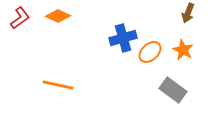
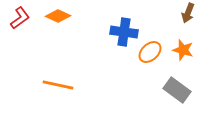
blue cross: moved 1 px right, 6 px up; rotated 24 degrees clockwise
orange star: rotated 10 degrees counterclockwise
gray rectangle: moved 4 px right
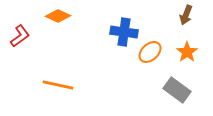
brown arrow: moved 2 px left, 2 px down
red L-shape: moved 18 px down
orange star: moved 4 px right, 2 px down; rotated 20 degrees clockwise
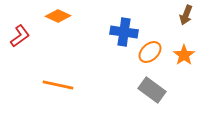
orange star: moved 3 px left, 3 px down
gray rectangle: moved 25 px left
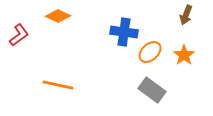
red L-shape: moved 1 px left, 1 px up
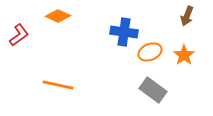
brown arrow: moved 1 px right, 1 px down
orange ellipse: rotated 20 degrees clockwise
gray rectangle: moved 1 px right
